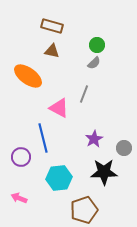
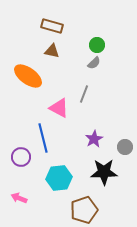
gray circle: moved 1 px right, 1 px up
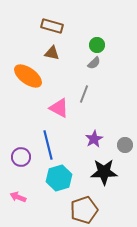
brown triangle: moved 2 px down
blue line: moved 5 px right, 7 px down
gray circle: moved 2 px up
cyan hexagon: rotated 10 degrees counterclockwise
pink arrow: moved 1 px left, 1 px up
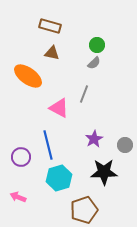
brown rectangle: moved 2 px left
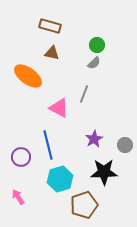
cyan hexagon: moved 1 px right, 1 px down
pink arrow: rotated 35 degrees clockwise
brown pentagon: moved 5 px up
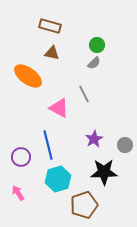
gray line: rotated 48 degrees counterclockwise
cyan hexagon: moved 2 px left
pink arrow: moved 4 px up
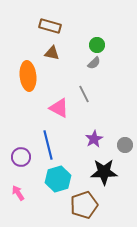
orange ellipse: rotated 48 degrees clockwise
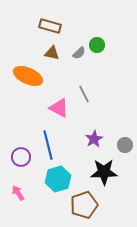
gray semicircle: moved 15 px left, 10 px up
orange ellipse: rotated 60 degrees counterclockwise
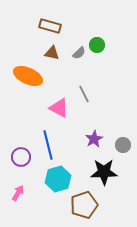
gray circle: moved 2 px left
pink arrow: rotated 63 degrees clockwise
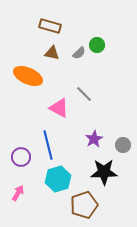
gray line: rotated 18 degrees counterclockwise
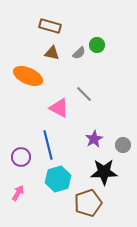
brown pentagon: moved 4 px right, 2 px up
